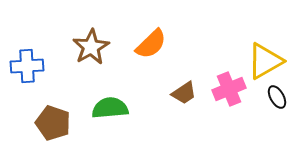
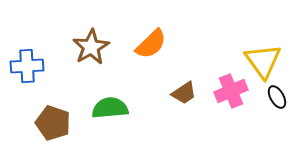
yellow triangle: moved 2 px left; rotated 36 degrees counterclockwise
pink cross: moved 2 px right, 2 px down
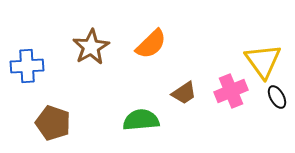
green semicircle: moved 31 px right, 12 px down
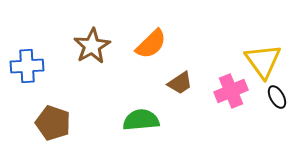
brown star: moved 1 px right, 1 px up
brown trapezoid: moved 4 px left, 10 px up
